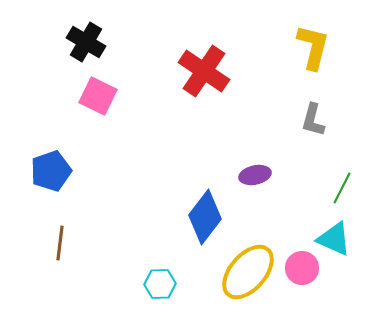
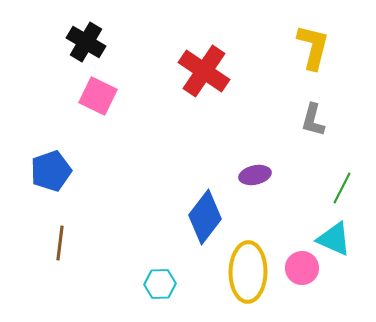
yellow ellipse: rotated 40 degrees counterclockwise
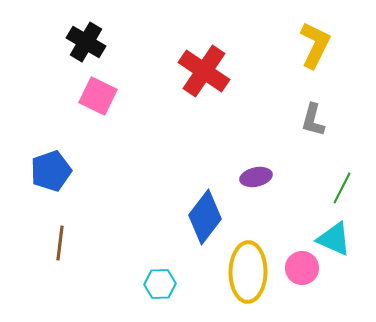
yellow L-shape: moved 2 px right, 2 px up; rotated 12 degrees clockwise
purple ellipse: moved 1 px right, 2 px down
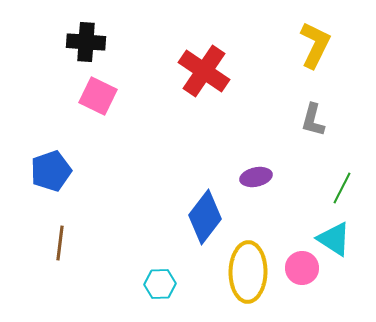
black cross: rotated 27 degrees counterclockwise
cyan triangle: rotated 9 degrees clockwise
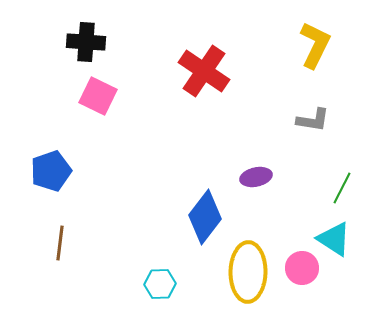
gray L-shape: rotated 96 degrees counterclockwise
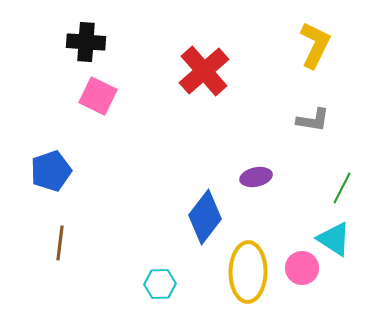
red cross: rotated 15 degrees clockwise
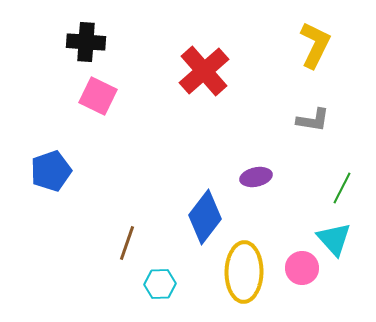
cyan triangle: rotated 15 degrees clockwise
brown line: moved 67 px right; rotated 12 degrees clockwise
yellow ellipse: moved 4 px left
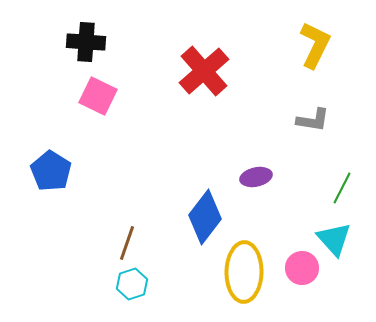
blue pentagon: rotated 21 degrees counterclockwise
cyan hexagon: moved 28 px left; rotated 16 degrees counterclockwise
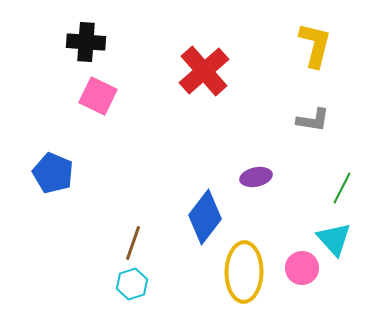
yellow L-shape: rotated 12 degrees counterclockwise
blue pentagon: moved 2 px right, 2 px down; rotated 9 degrees counterclockwise
brown line: moved 6 px right
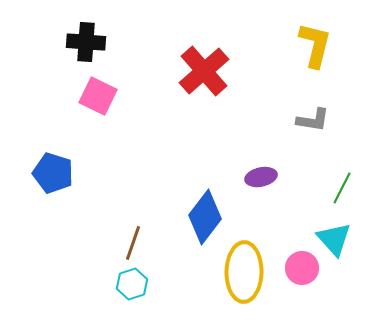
blue pentagon: rotated 6 degrees counterclockwise
purple ellipse: moved 5 px right
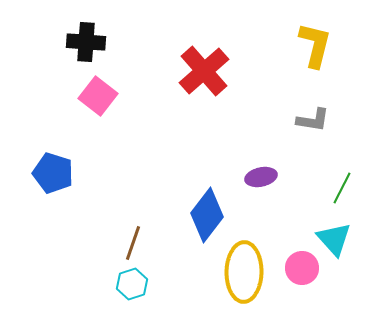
pink square: rotated 12 degrees clockwise
blue diamond: moved 2 px right, 2 px up
